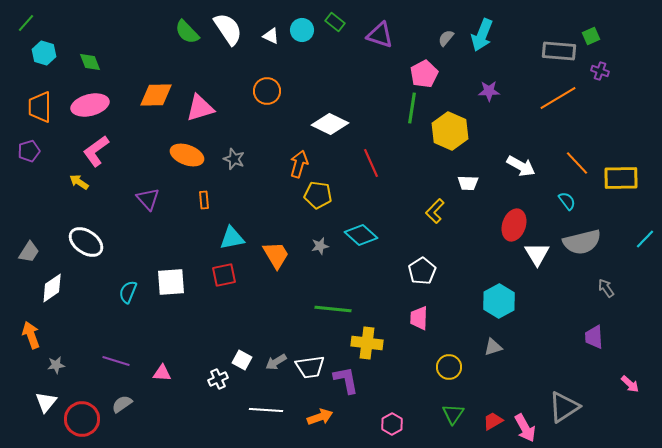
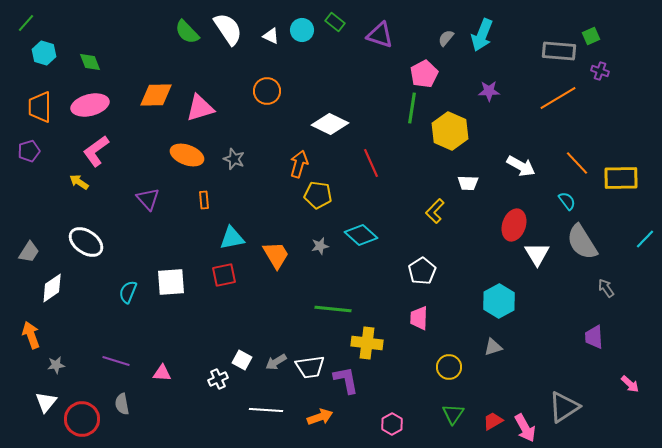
gray semicircle at (582, 242): rotated 72 degrees clockwise
gray semicircle at (122, 404): rotated 65 degrees counterclockwise
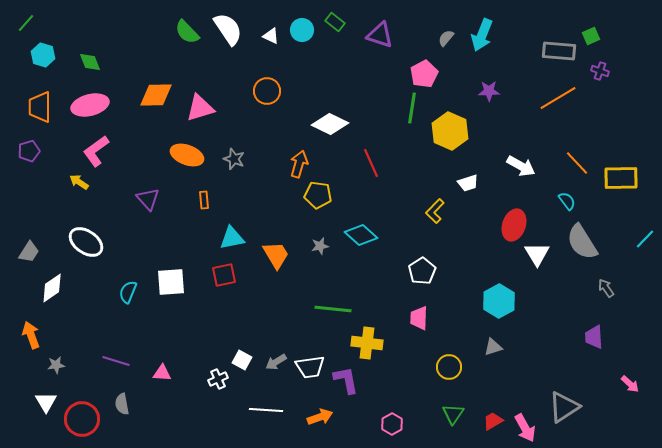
cyan hexagon at (44, 53): moved 1 px left, 2 px down
white trapezoid at (468, 183): rotated 20 degrees counterclockwise
white triangle at (46, 402): rotated 10 degrees counterclockwise
